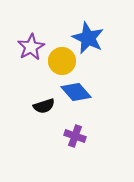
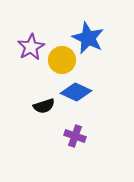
yellow circle: moved 1 px up
blue diamond: rotated 24 degrees counterclockwise
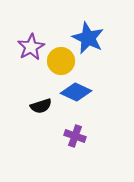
yellow circle: moved 1 px left, 1 px down
black semicircle: moved 3 px left
